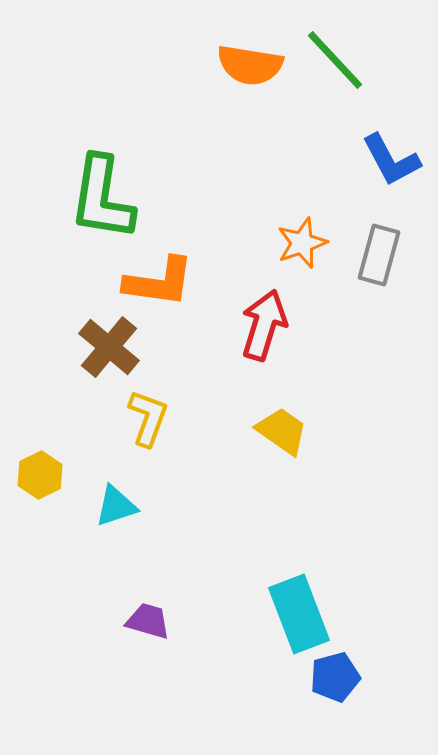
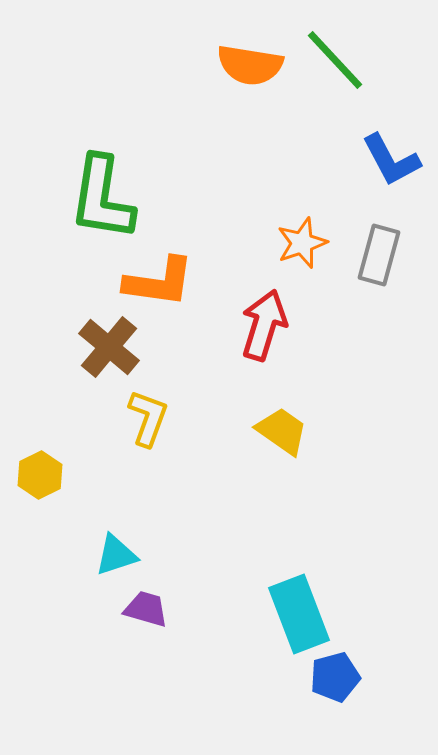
cyan triangle: moved 49 px down
purple trapezoid: moved 2 px left, 12 px up
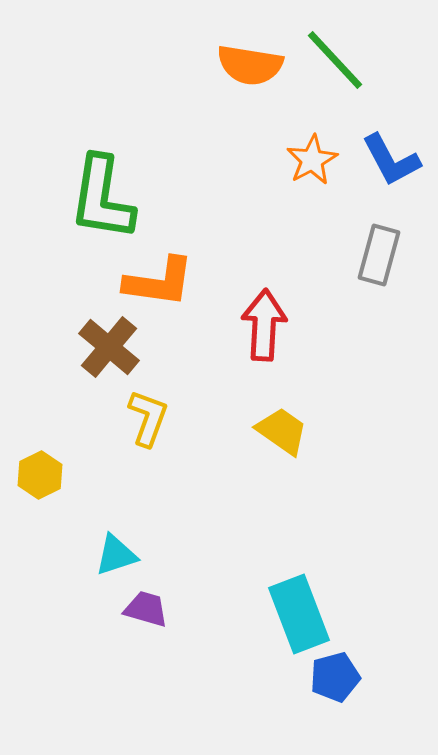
orange star: moved 10 px right, 83 px up; rotated 9 degrees counterclockwise
red arrow: rotated 14 degrees counterclockwise
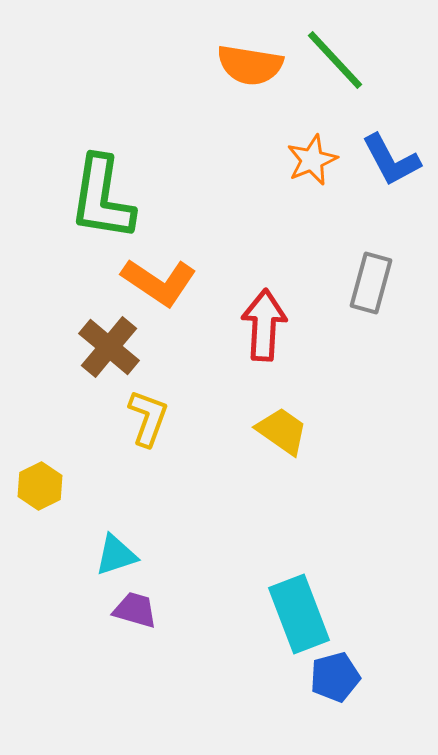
orange star: rotated 6 degrees clockwise
gray rectangle: moved 8 px left, 28 px down
orange L-shape: rotated 26 degrees clockwise
yellow hexagon: moved 11 px down
purple trapezoid: moved 11 px left, 1 px down
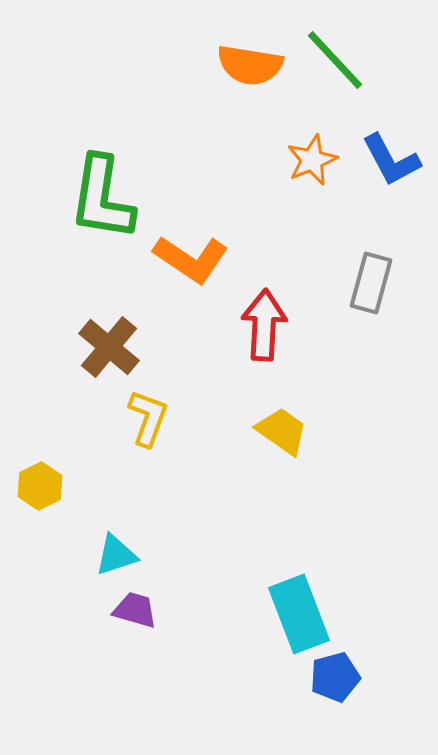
orange L-shape: moved 32 px right, 23 px up
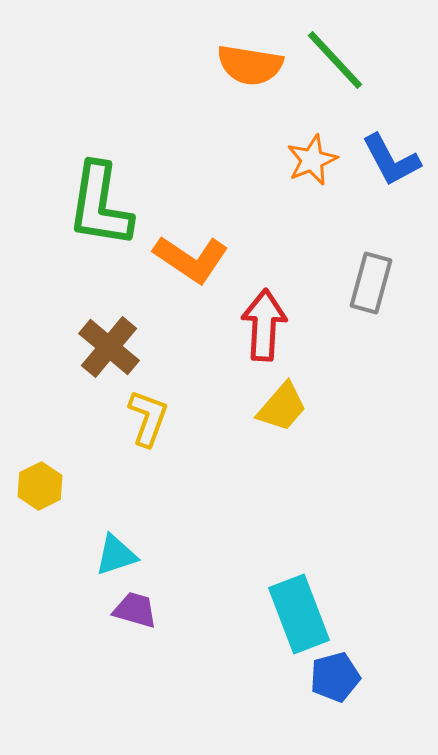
green L-shape: moved 2 px left, 7 px down
yellow trapezoid: moved 24 px up; rotated 96 degrees clockwise
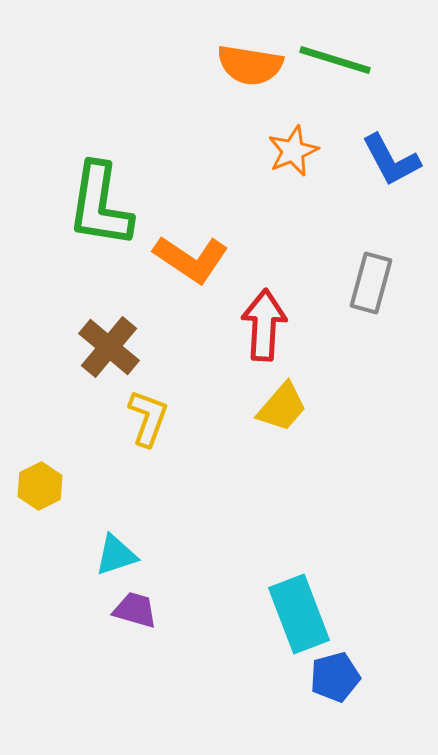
green line: rotated 30 degrees counterclockwise
orange star: moved 19 px left, 9 px up
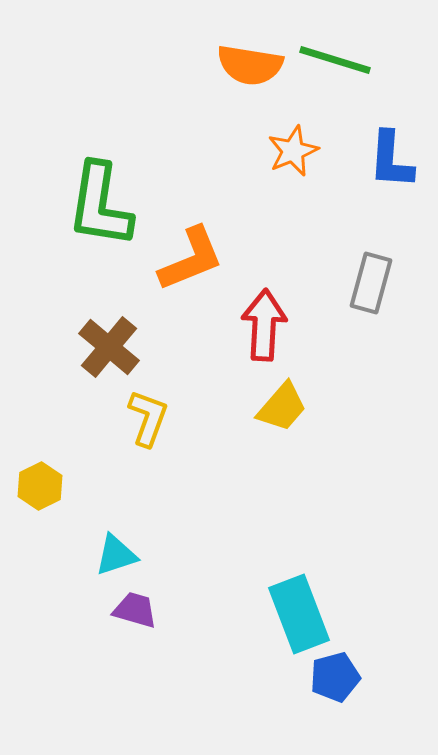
blue L-shape: rotated 32 degrees clockwise
orange L-shape: rotated 56 degrees counterclockwise
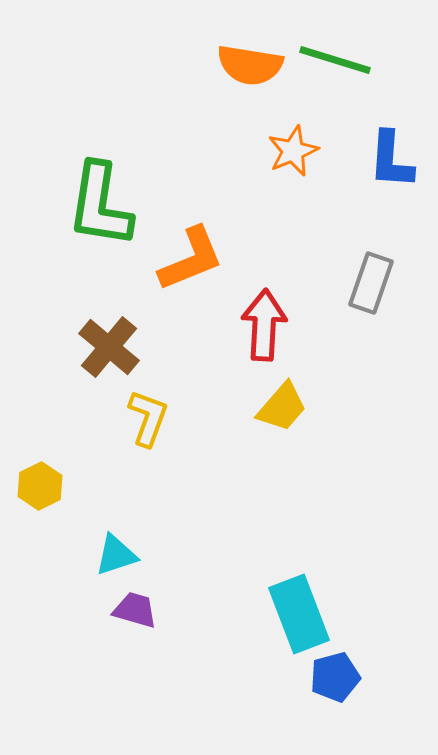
gray rectangle: rotated 4 degrees clockwise
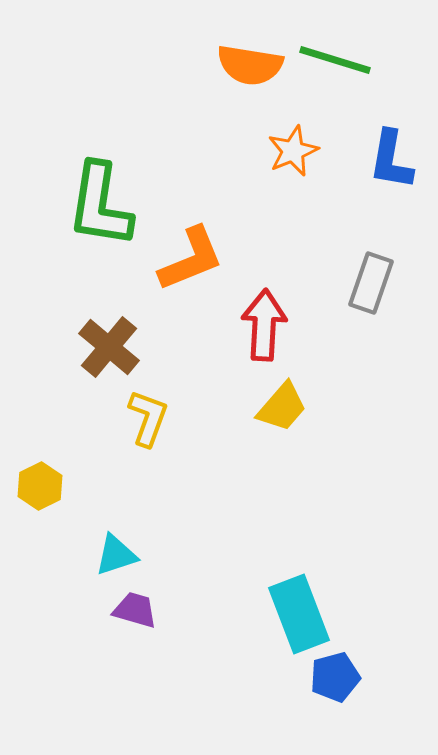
blue L-shape: rotated 6 degrees clockwise
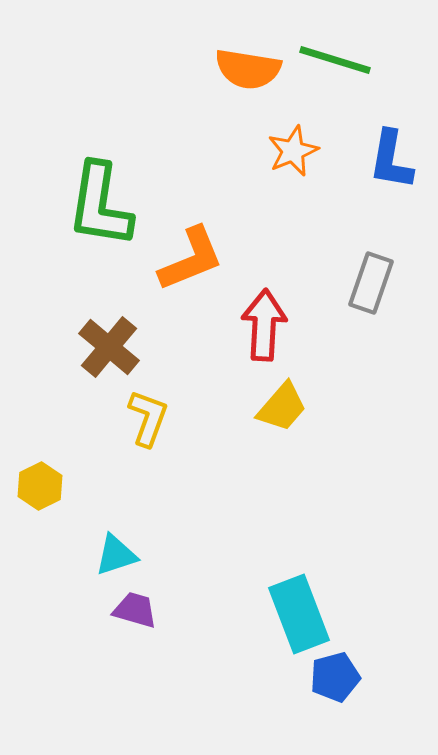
orange semicircle: moved 2 px left, 4 px down
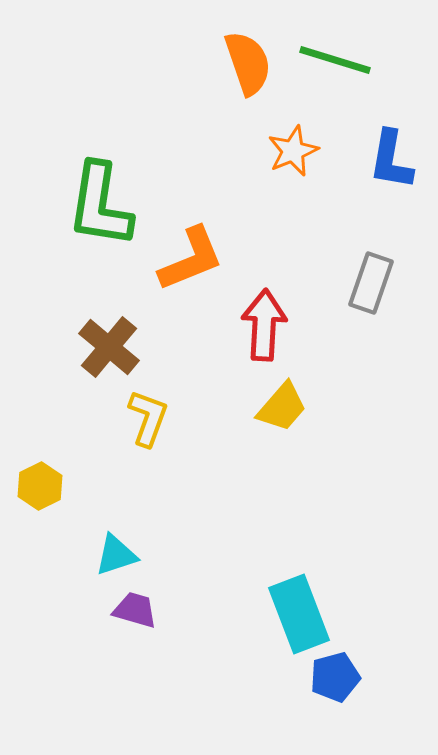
orange semicircle: moved 6 px up; rotated 118 degrees counterclockwise
